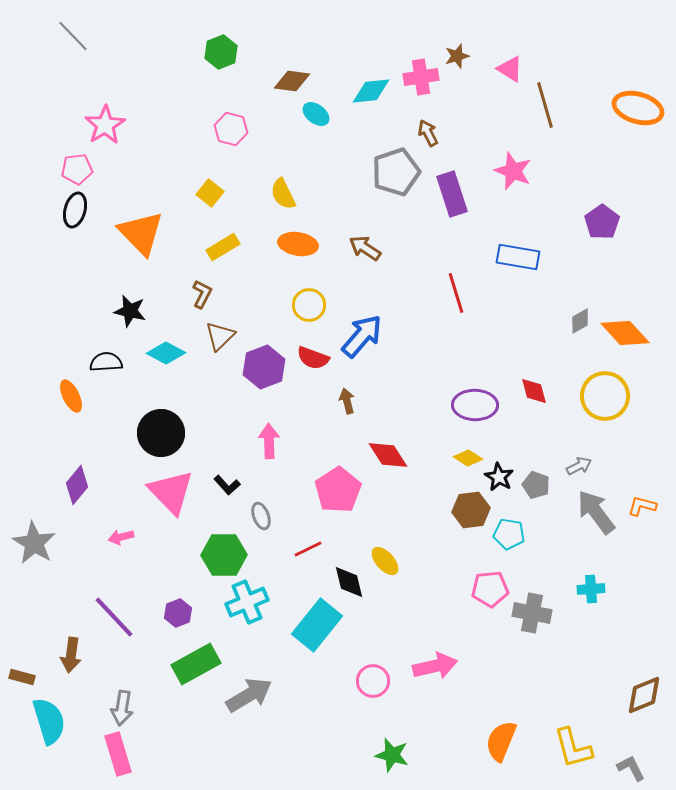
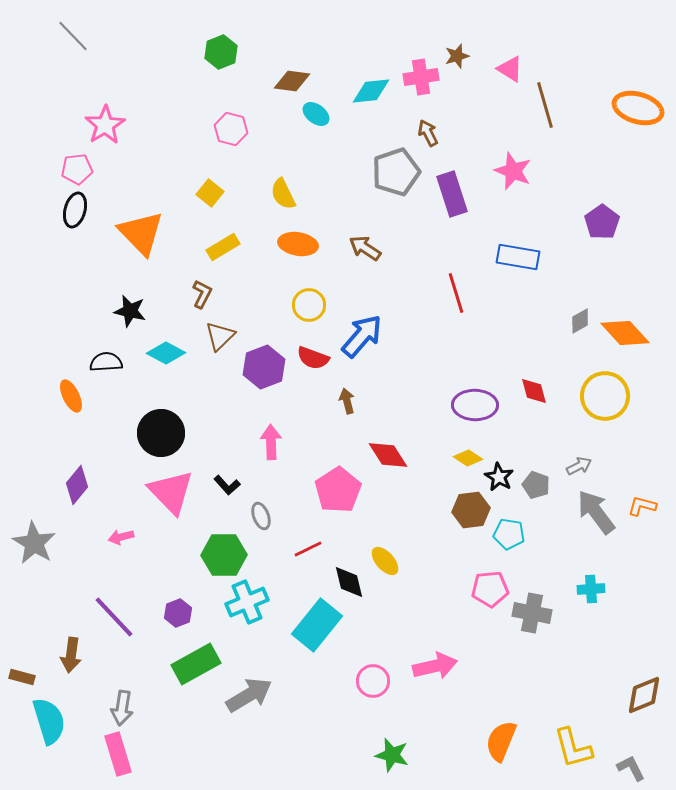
pink arrow at (269, 441): moved 2 px right, 1 px down
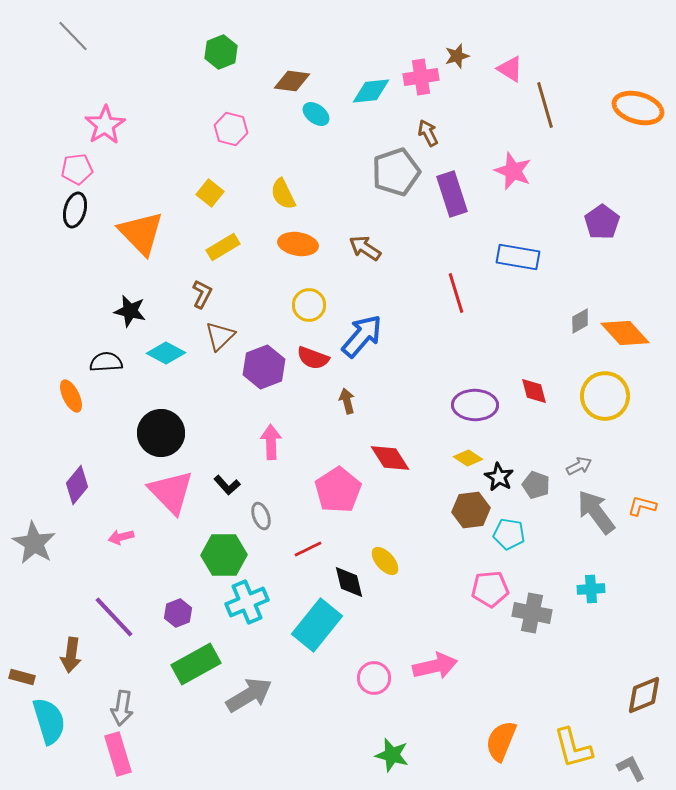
red diamond at (388, 455): moved 2 px right, 3 px down
pink circle at (373, 681): moved 1 px right, 3 px up
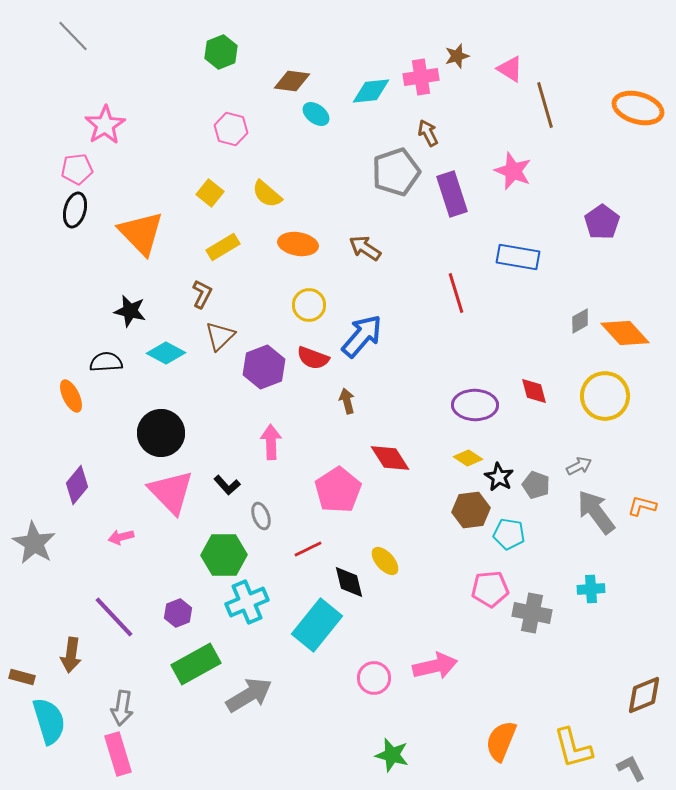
yellow semicircle at (283, 194): moved 16 px left; rotated 24 degrees counterclockwise
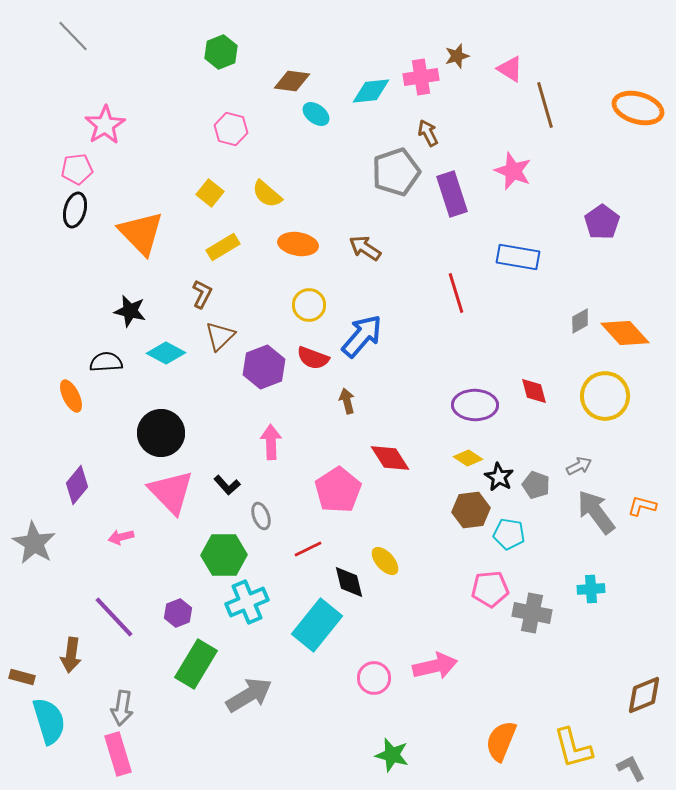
green rectangle at (196, 664): rotated 30 degrees counterclockwise
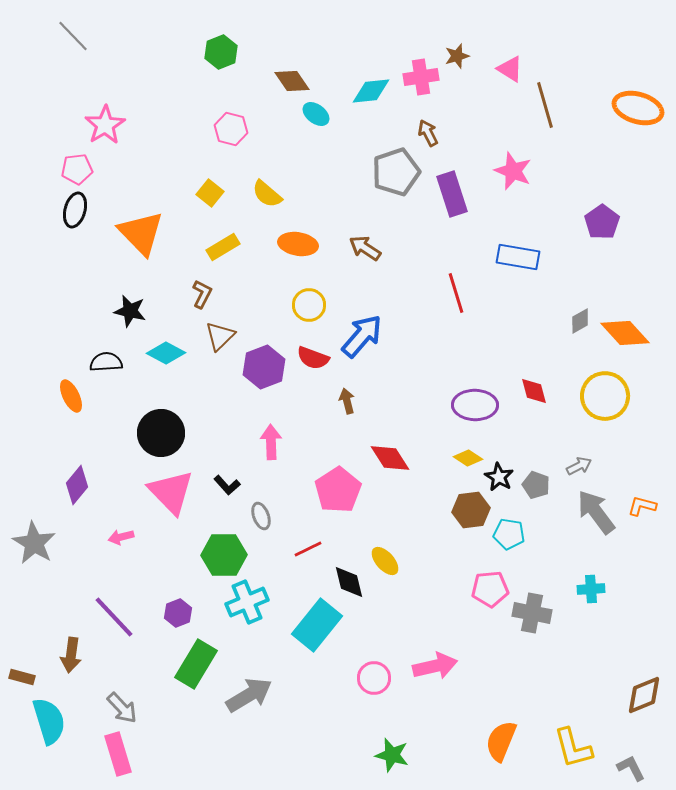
brown diamond at (292, 81): rotated 48 degrees clockwise
gray arrow at (122, 708): rotated 52 degrees counterclockwise
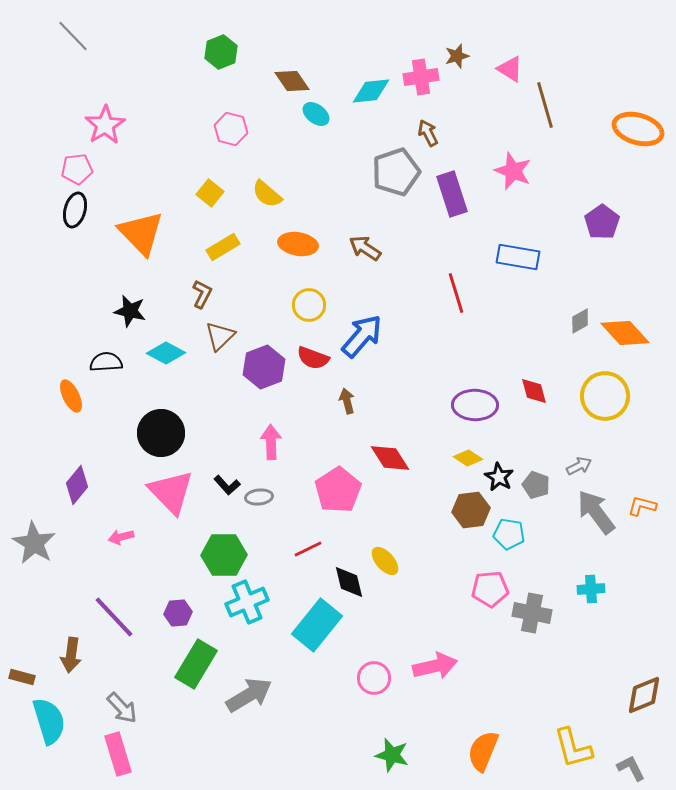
orange ellipse at (638, 108): moved 21 px down
gray ellipse at (261, 516): moved 2 px left, 19 px up; rotated 76 degrees counterclockwise
purple hexagon at (178, 613): rotated 16 degrees clockwise
orange semicircle at (501, 741): moved 18 px left, 10 px down
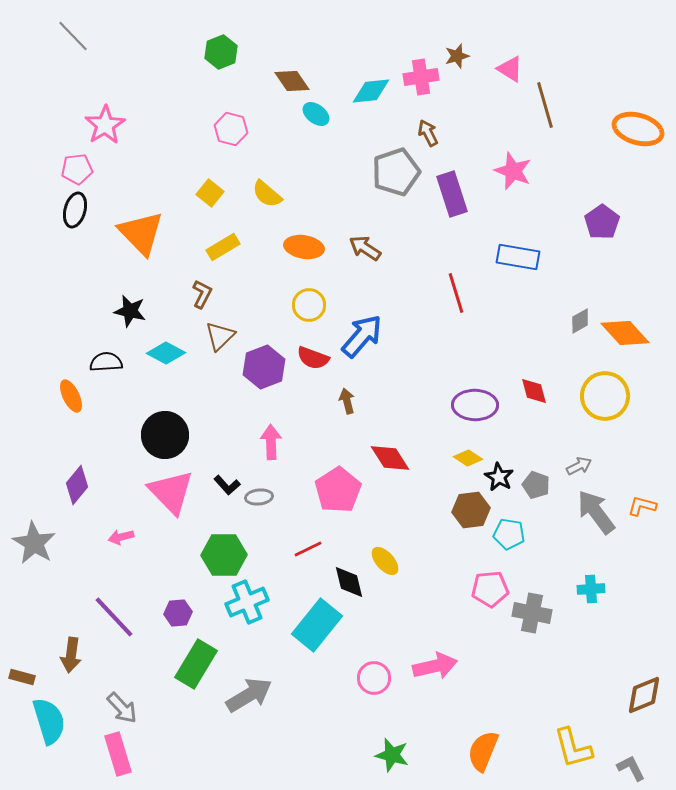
orange ellipse at (298, 244): moved 6 px right, 3 px down
black circle at (161, 433): moved 4 px right, 2 px down
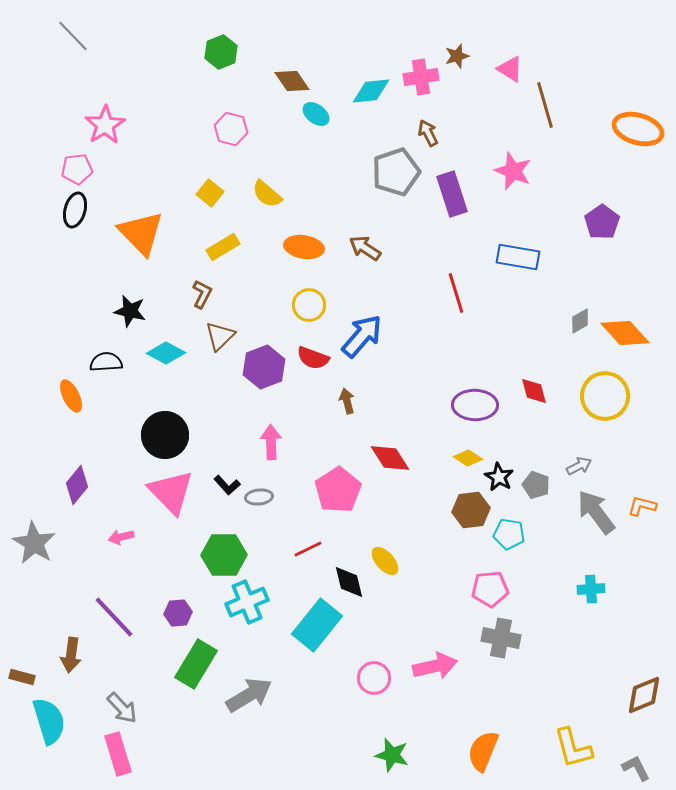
gray cross at (532, 613): moved 31 px left, 25 px down
gray L-shape at (631, 768): moved 5 px right
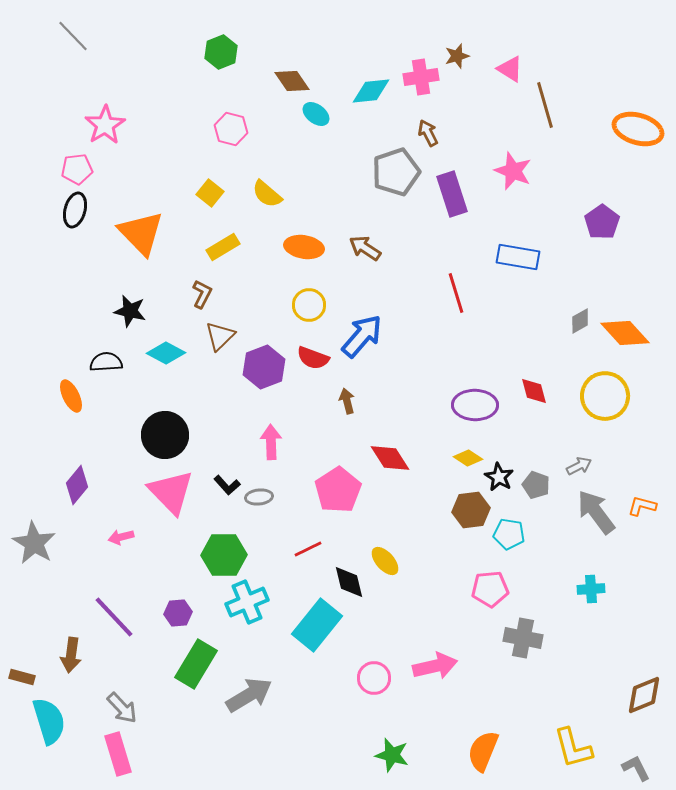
gray cross at (501, 638): moved 22 px right
